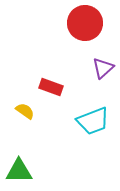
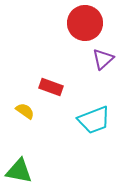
purple triangle: moved 9 px up
cyan trapezoid: moved 1 px right, 1 px up
green triangle: rotated 12 degrees clockwise
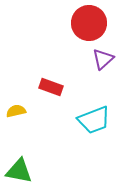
red circle: moved 4 px right
yellow semicircle: moved 9 px left; rotated 48 degrees counterclockwise
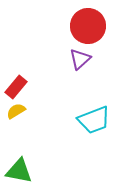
red circle: moved 1 px left, 3 px down
purple triangle: moved 23 px left
red rectangle: moved 35 px left; rotated 70 degrees counterclockwise
yellow semicircle: rotated 18 degrees counterclockwise
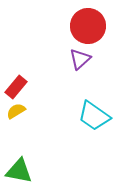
cyan trapezoid: moved 4 px up; rotated 56 degrees clockwise
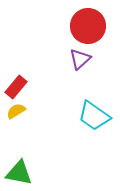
green triangle: moved 2 px down
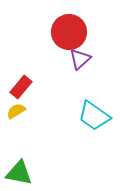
red circle: moved 19 px left, 6 px down
red rectangle: moved 5 px right
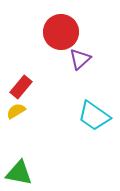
red circle: moved 8 px left
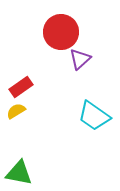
red rectangle: rotated 15 degrees clockwise
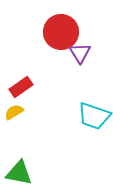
purple triangle: moved 6 px up; rotated 20 degrees counterclockwise
yellow semicircle: moved 2 px left, 1 px down
cyan trapezoid: rotated 16 degrees counterclockwise
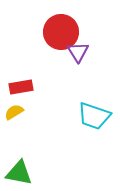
purple triangle: moved 2 px left, 1 px up
red rectangle: rotated 25 degrees clockwise
